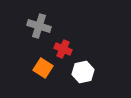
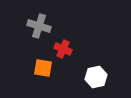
orange square: rotated 24 degrees counterclockwise
white hexagon: moved 13 px right, 5 px down
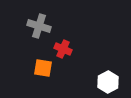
white hexagon: moved 12 px right, 5 px down; rotated 15 degrees counterclockwise
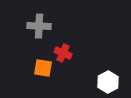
gray cross: rotated 15 degrees counterclockwise
red cross: moved 4 px down
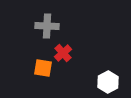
gray cross: moved 8 px right
red cross: rotated 24 degrees clockwise
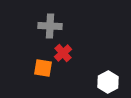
gray cross: moved 3 px right
